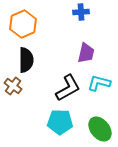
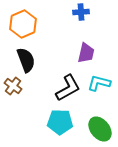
black semicircle: rotated 20 degrees counterclockwise
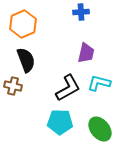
brown cross: rotated 24 degrees counterclockwise
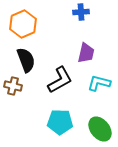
black L-shape: moved 8 px left, 8 px up
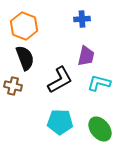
blue cross: moved 1 px right, 7 px down
orange hexagon: moved 1 px right, 2 px down; rotated 16 degrees counterclockwise
purple trapezoid: moved 3 px down
black semicircle: moved 1 px left, 2 px up
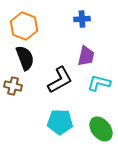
green ellipse: moved 1 px right
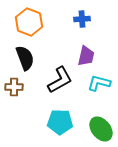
orange hexagon: moved 5 px right, 4 px up
brown cross: moved 1 px right, 1 px down; rotated 12 degrees counterclockwise
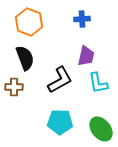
cyan L-shape: moved 1 px left; rotated 115 degrees counterclockwise
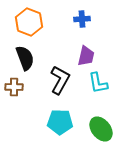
black L-shape: rotated 32 degrees counterclockwise
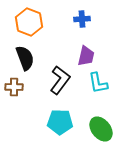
black L-shape: rotated 8 degrees clockwise
